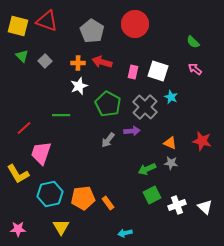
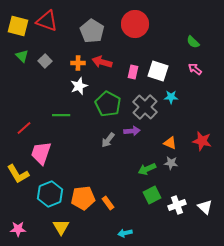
cyan star: rotated 24 degrees counterclockwise
cyan hexagon: rotated 10 degrees counterclockwise
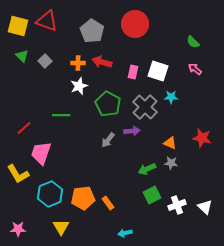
red star: moved 3 px up
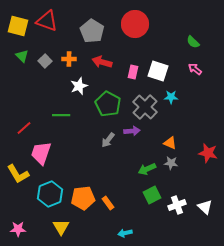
orange cross: moved 9 px left, 4 px up
red star: moved 6 px right, 15 px down
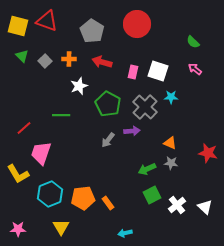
red circle: moved 2 px right
white cross: rotated 18 degrees counterclockwise
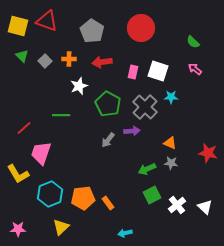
red circle: moved 4 px right, 4 px down
red arrow: rotated 24 degrees counterclockwise
yellow triangle: rotated 18 degrees clockwise
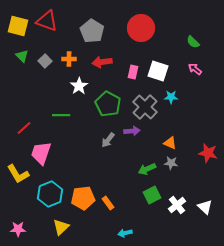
white star: rotated 12 degrees counterclockwise
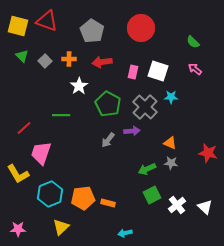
orange rectangle: rotated 40 degrees counterclockwise
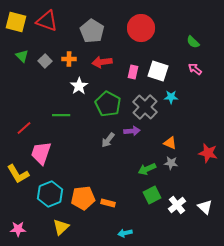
yellow square: moved 2 px left, 4 px up
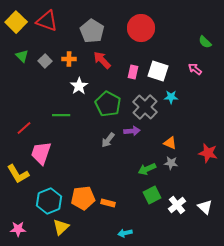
yellow square: rotated 30 degrees clockwise
green semicircle: moved 12 px right
red arrow: moved 2 px up; rotated 54 degrees clockwise
cyan hexagon: moved 1 px left, 7 px down
